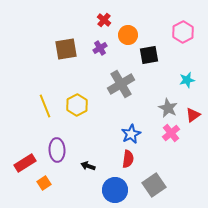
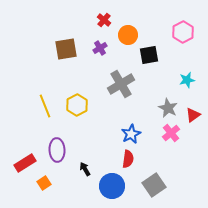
black arrow: moved 3 px left, 3 px down; rotated 40 degrees clockwise
blue circle: moved 3 px left, 4 px up
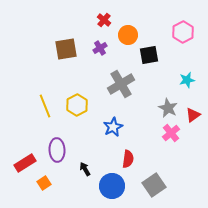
blue star: moved 18 px left, 7 px up
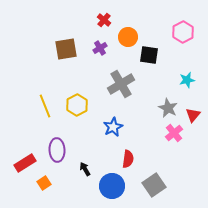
orange circle: moved 2 px down
black square: rotated 18 degrees clockwise
red triangle: rotated 14 degrees counterclockwise
pink cross: moved 3 px right
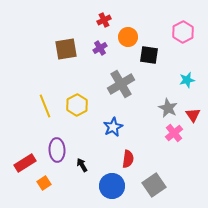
red cross: rotated 24 degrees clockwise
red triangle: rotated 14 degrees counterclockwise
black arrow: moved 3 px left, 4 px up
